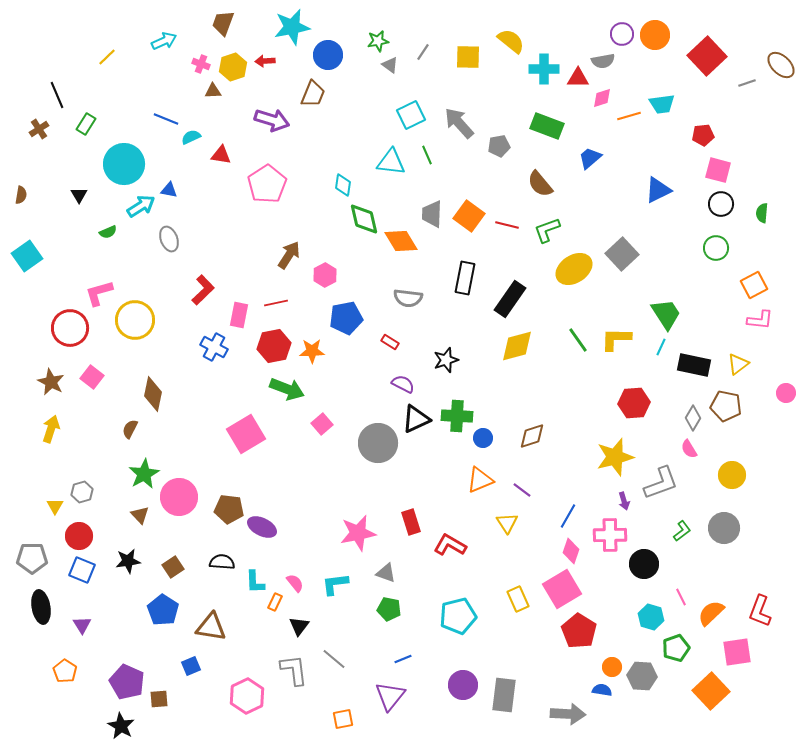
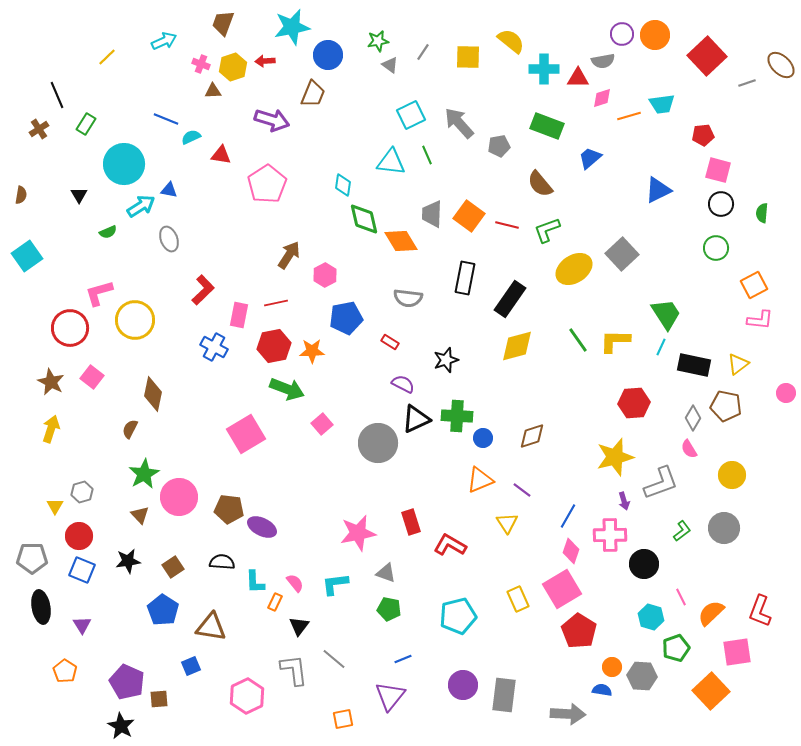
yellow L-shape at (616, 339): moved 1 px left, 2 px down
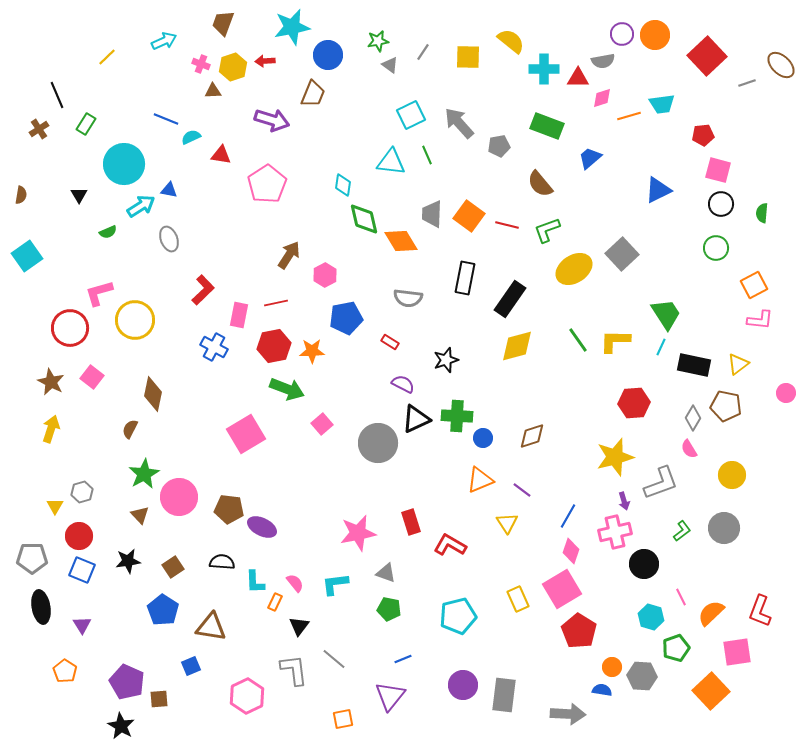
pink cross at (610, 535): moved 5 px right, 3 px up; rotated 12 degrees counterclockwise
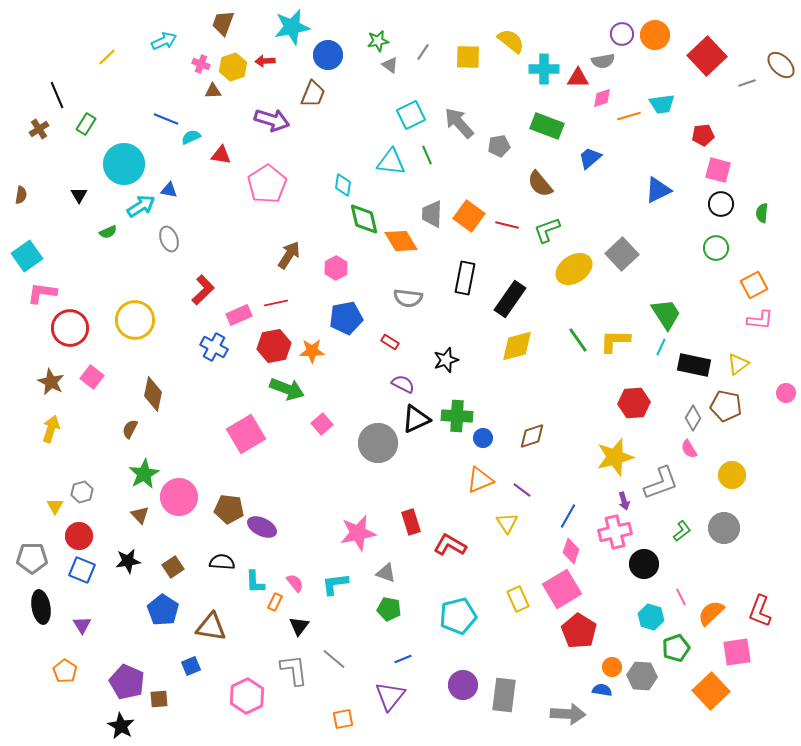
pink hexagon at (325, 275): moved 11 px right, 7 px up
pink L-shape at (99, 293): moved 57 px left; rotated 24 degrees clockwise
pink rectangle at (239, 315): rotated 55 degrees clockwise
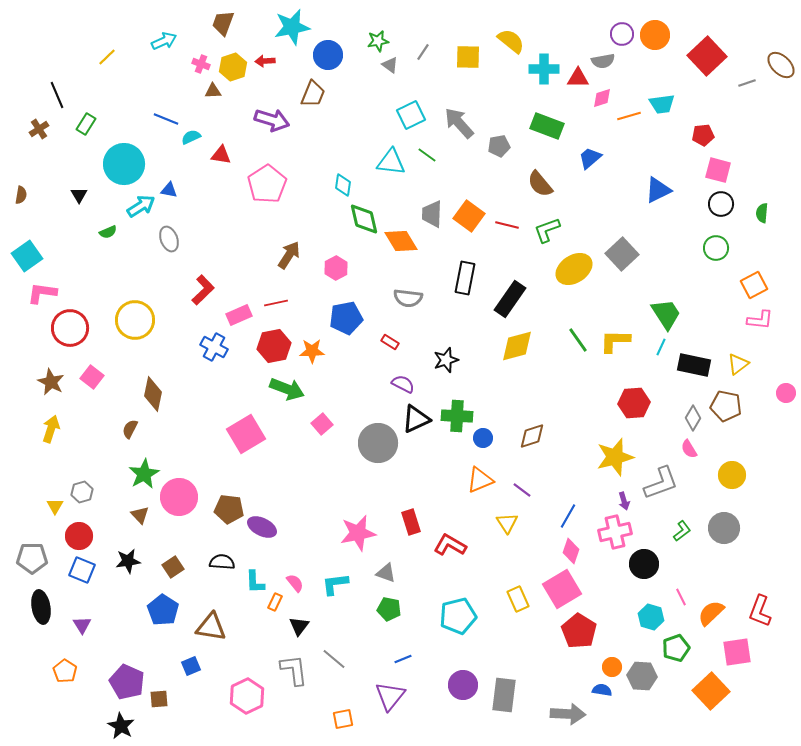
green line at (427, 155): rotated 30 degrees counterclockwise
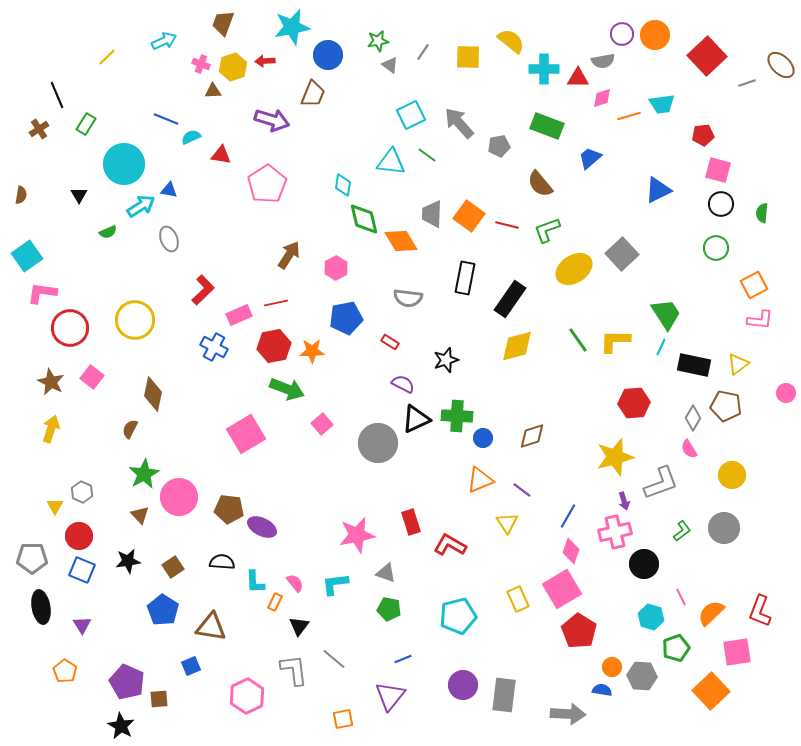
gray hexagon at (82, 492): rotated 20 degrees counterclockwise
pink star at (358, 533): moved 1 px left, 2 px down
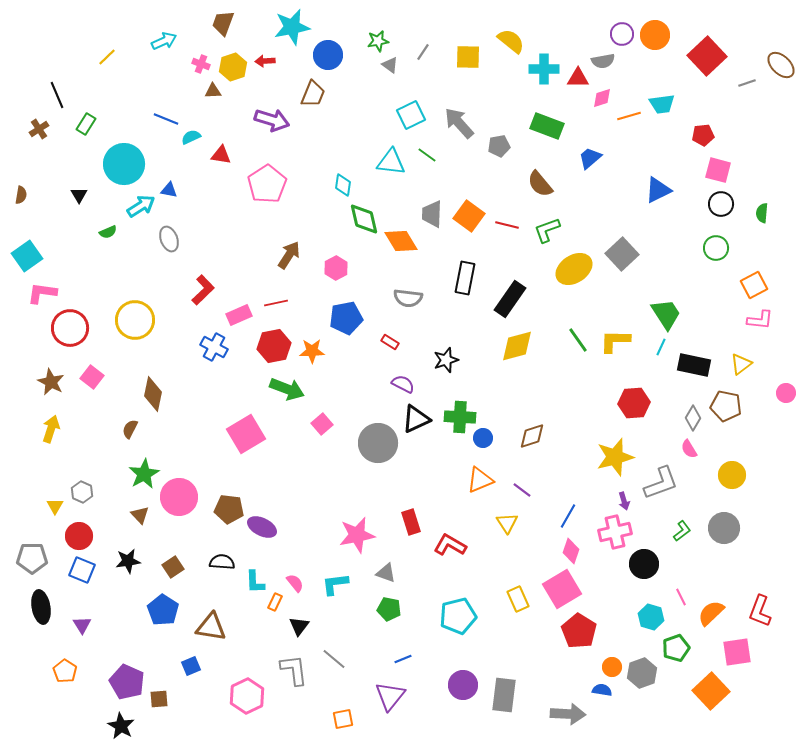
yellow triangle at (738, 364): moved 3 px right
green cross at (457, 416): moved 3 px right, 1 px down
gray hexagon at (642, 676): moved 3 px up; rotated 24 degrees counterclockwise
